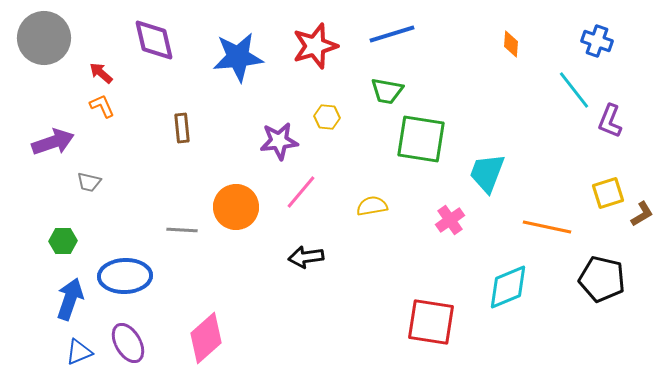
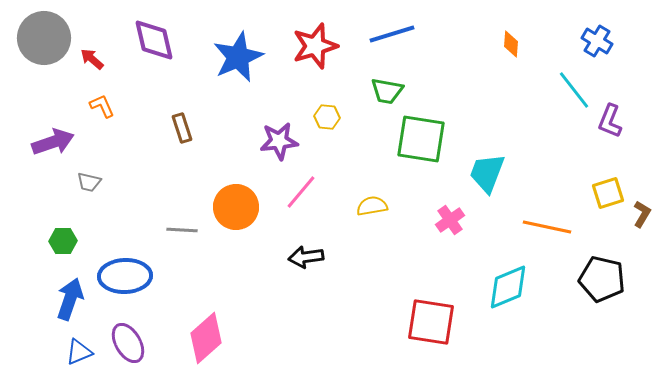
blue cross: rotated 12 degrees clockwise
blue star: rotated 18 degrees counterclockwise
red arrow: moved 9 px left, 14 px up
brown rectangle: rotated 12 degrees counterclockwise
brown L-shape: rotated 28 degrees counterclockwise
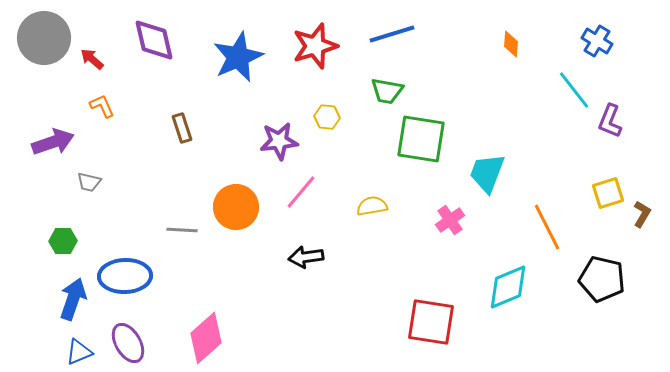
orange line: rotated 51 degrees clockwise
blue arrow: moved 3 px right
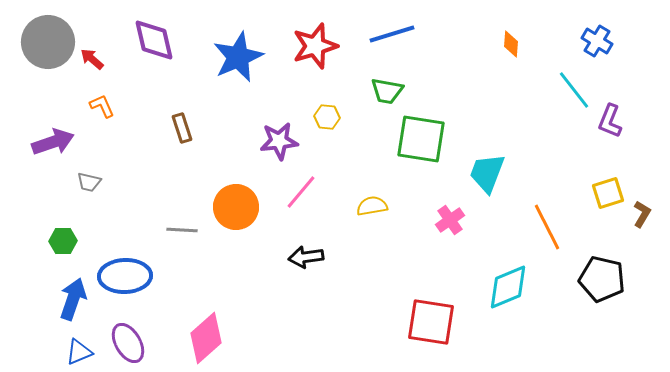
gray circle: moved 4 px right, 4 px down
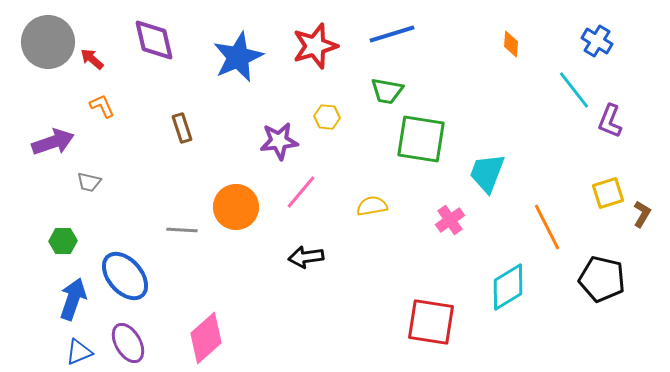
blue ellipse: rotated 51 degrees clockwise
cyan diamond: rotated 9 degrees counterclockwise
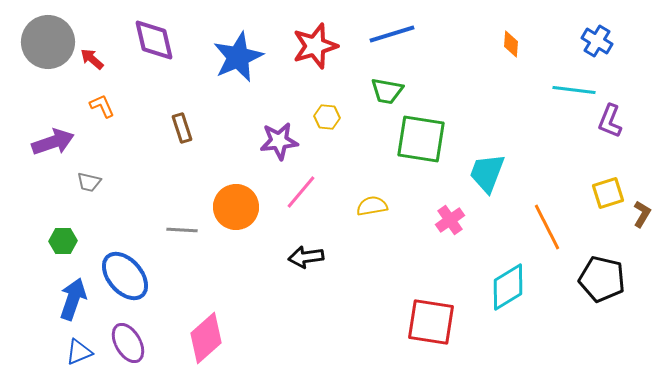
cyan line: rotated 45 degrees counterclockwise
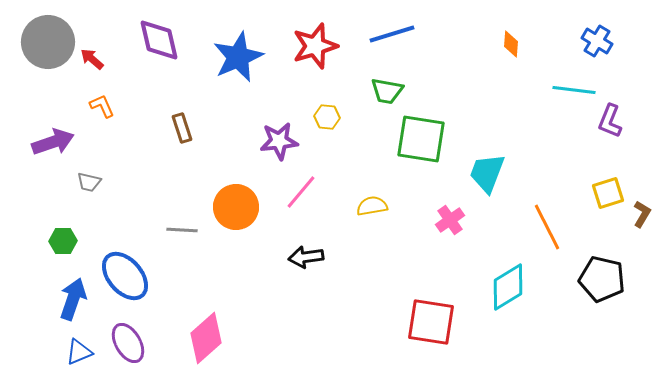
purple diamond: moved 5 px right
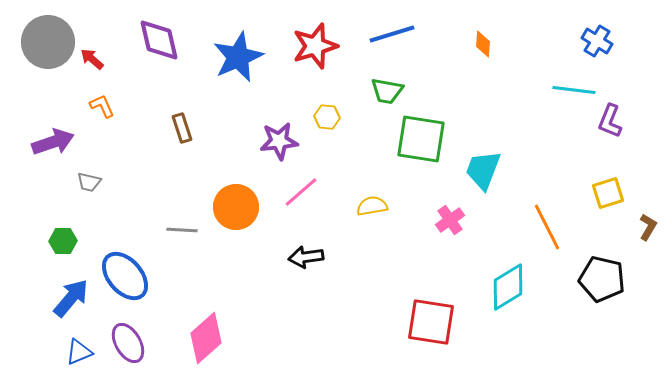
orange diamond: moved 28 px left
cyan trapezoid: moved 4 px left, 3 px up
pink line: rotated 9 degrees clockwise
brown L-shape: moved 6 px right, 13 px down
blue arrow: moved 2 px left, 1 px up; rotated 21 degrees clockwise
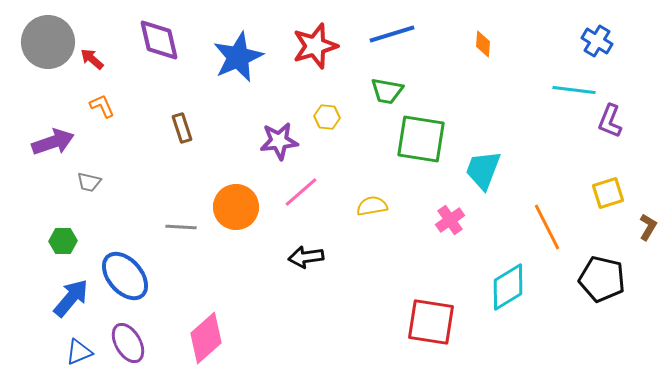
gray line: moved 1 px left, 3 px up
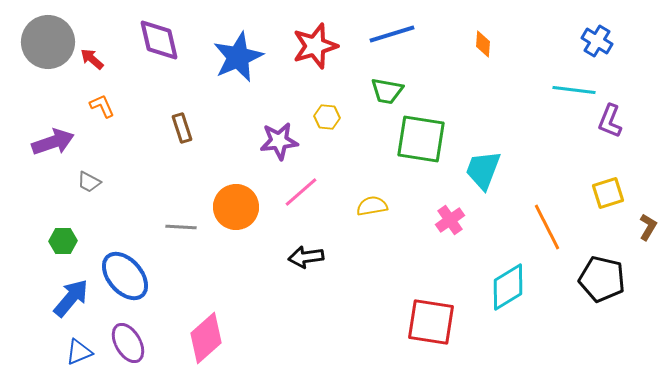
gray trapezoid: rotated 15 degrees clockwise
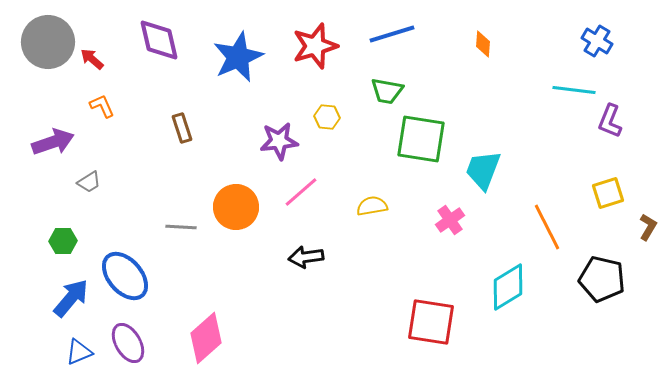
gray trapezoid: rotated 60 degrees counterclockwise
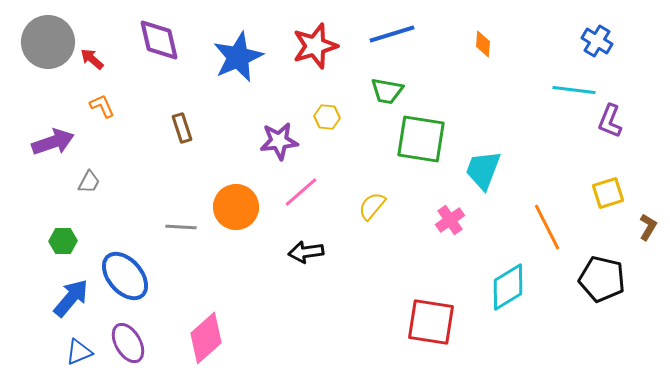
gray trapezoid: rotated 30 degrees counterclockwise
yellow semicircle: rotated 40 degrees counterclockwise
black arrow: moved 5 px up
